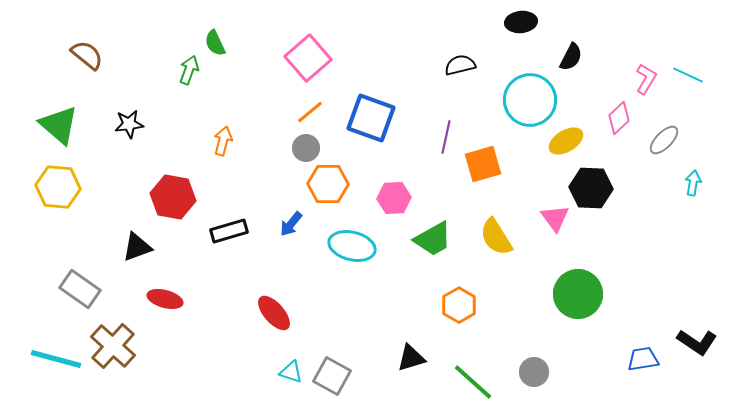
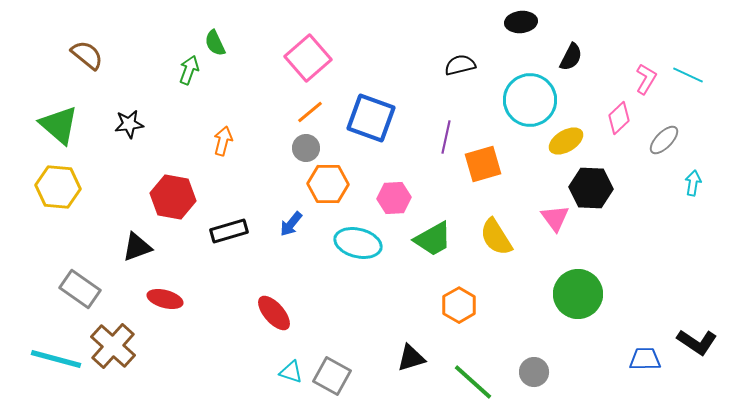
cyan ellipse at (352, 246): moved 6 px right, 3 px up
blue trapezoid at (643, 359): moved 2 px right; rotated 8 degrees clockwise
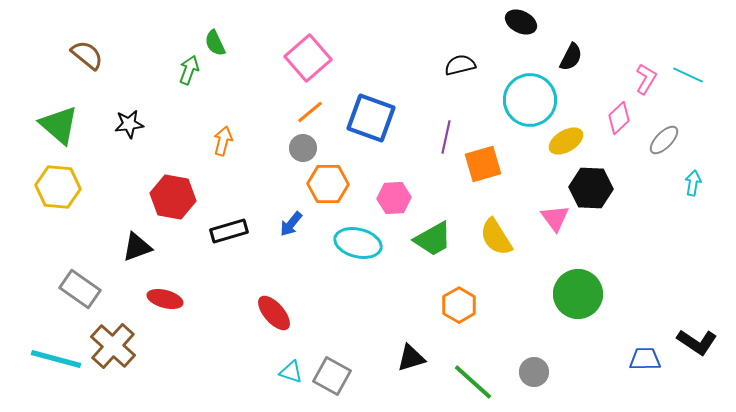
black ellipse at (521, 22): rotated 32 degrees clockwise
gray circle at (306, 148): moved 3 px left
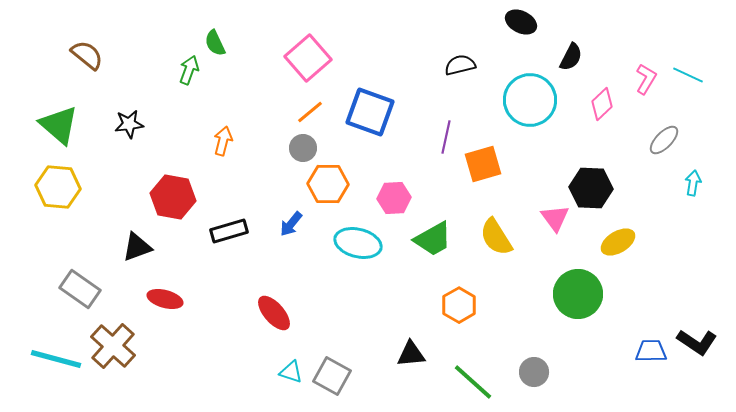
blue square at (371, 118): moved 1 px left, 6 px up
pink diamond at (619, 118): moved 17 px left, 14 px up
yellow ellipse at (566, 141): moved 52 px right, 101 px down
black triangle at (411, 358): moved 4 px up; rotated 12 degrees clockwise
blue trapezoid at (645, 359): moved 6 px right, 8 px up
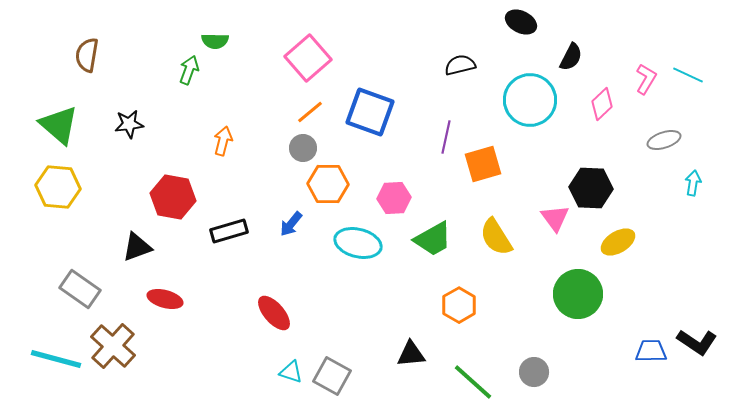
green semicircle at (215, 43): moved 2 px up; rotated 64 degrees counterclockwise
brown semicircle at (87, 55): rotated 120 degrees counterclockwise
gray ellipse at (664, 140): rotated 28 degrees clockwise
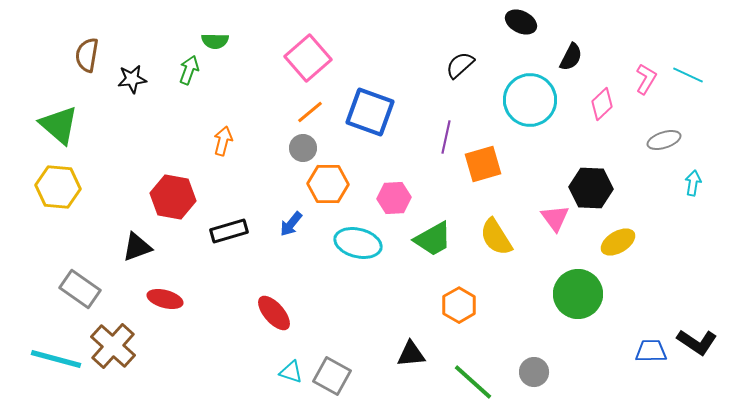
black semicircle at (460, 65): rotated 28 degrees counterclockwise
black star at (129, 124): moved 3 px right, 45 px up
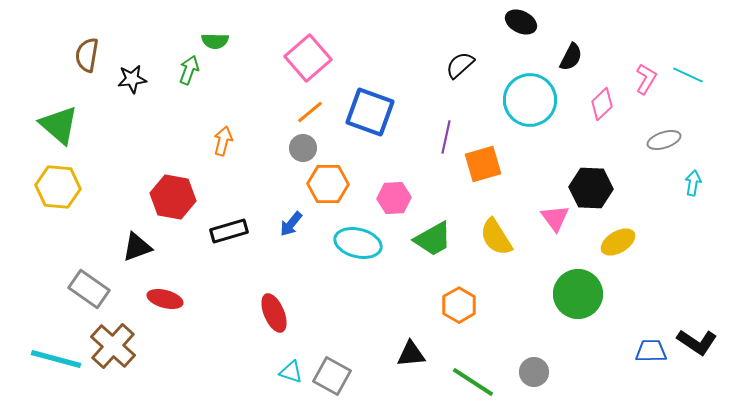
gray rectangle at (80, 289): moved 9 px right
red ellipse at (274, 313): rotated 18 degrees clockwise
green line at (473, 382): rotated 9 degrees counterclockwise
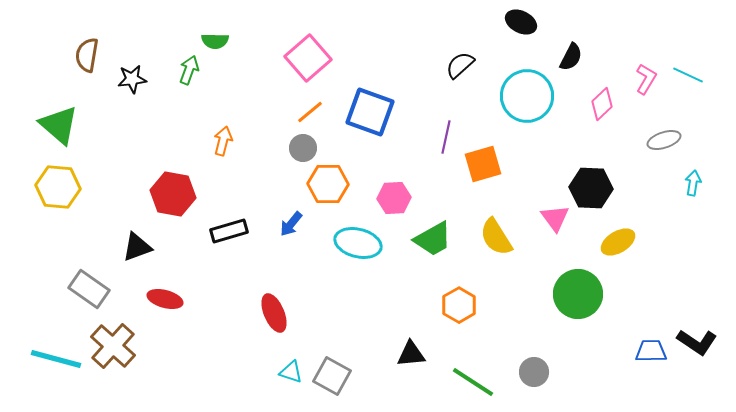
cyan circle at (530, 100): moved 3 px left, 4 px up
red hexagon at (173, 197): moved 3 px up
